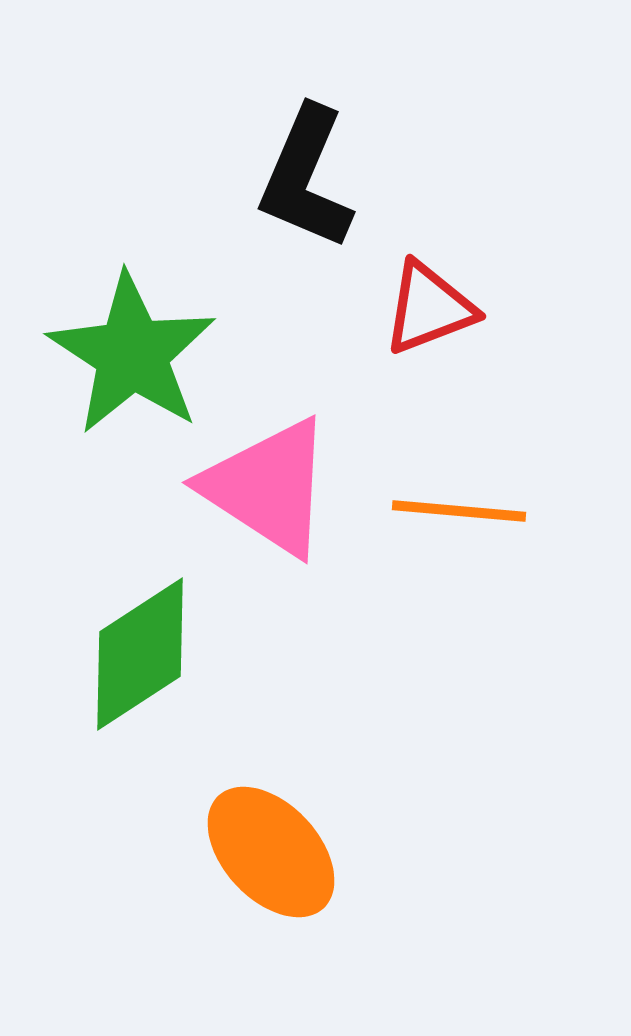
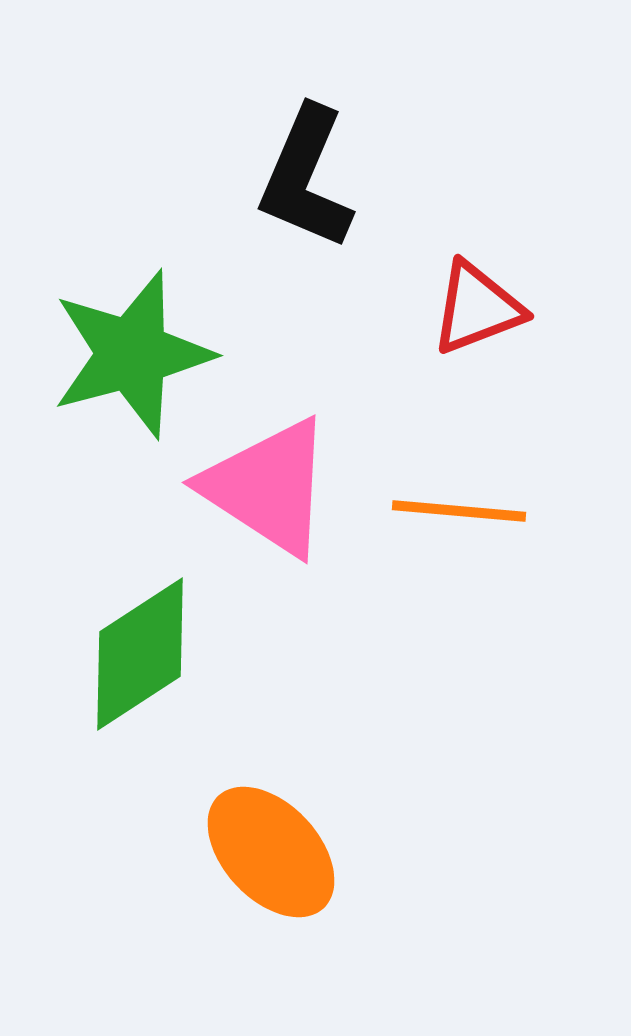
red triangle: moved 48 px right
green star: rotated 24 degrees clockwise
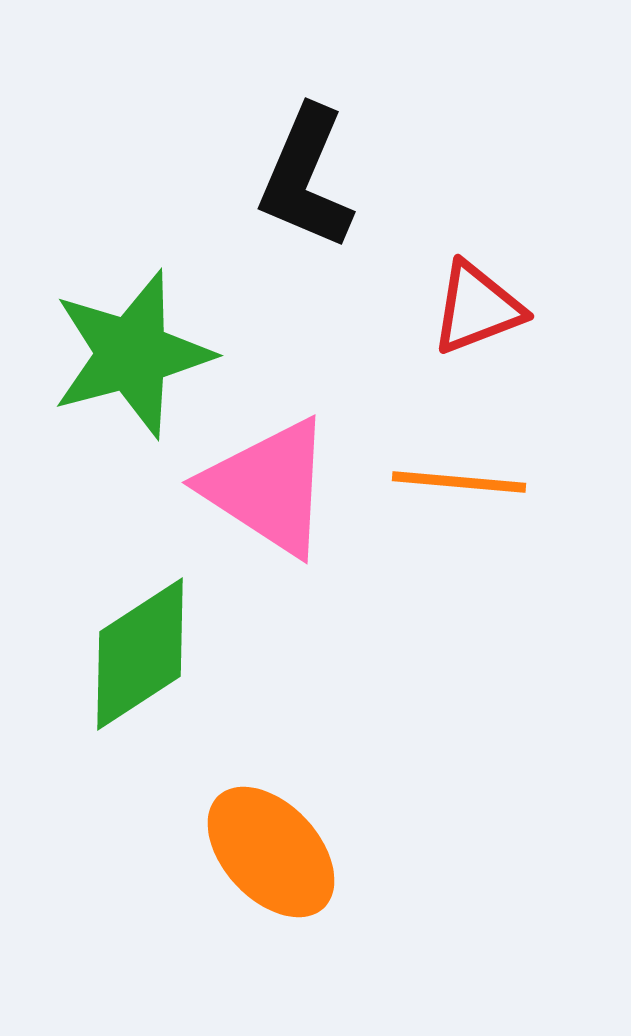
orange line: moved 29 px up
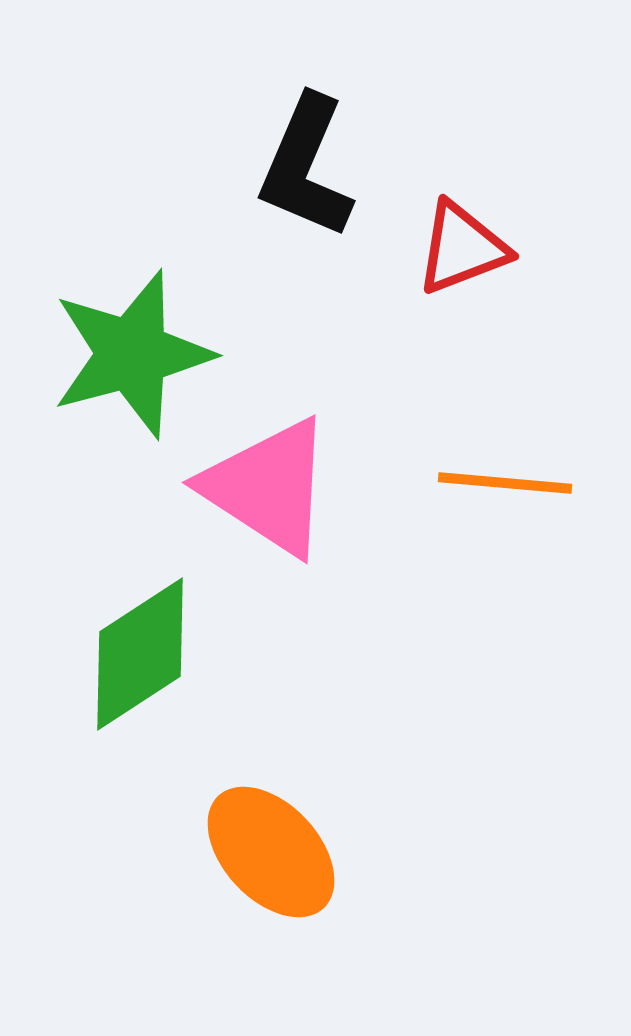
black L-shape: moved 11 px up
red triangle: moved 15 px left, 60 px up
orange line: moved 46 px right, 1 px down
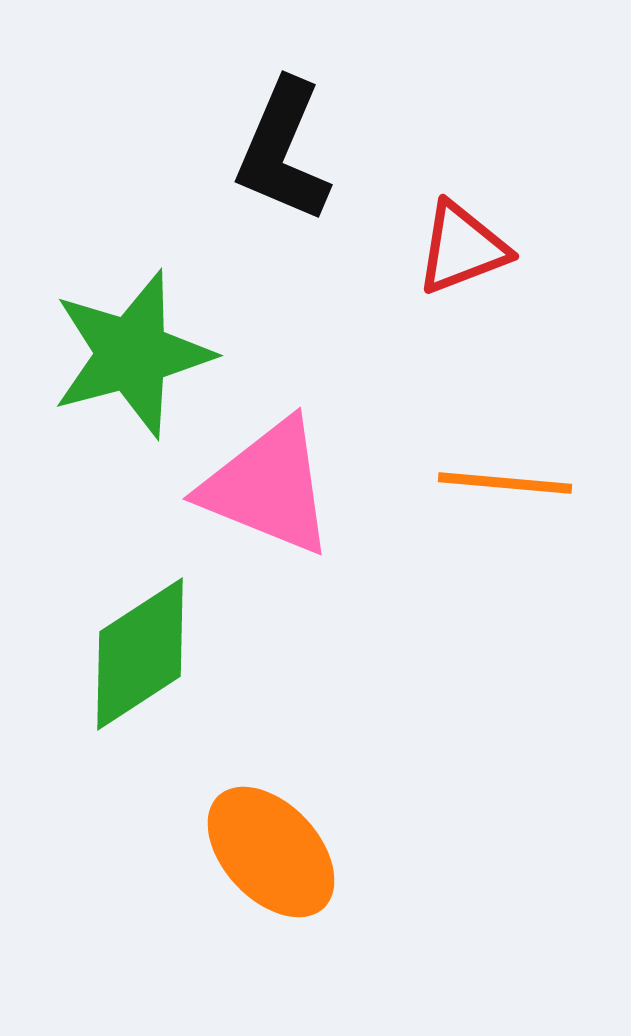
black L-shape: moved 23 px left, 16 px up
pink triangle: rotated 11 degrees counterclockwise
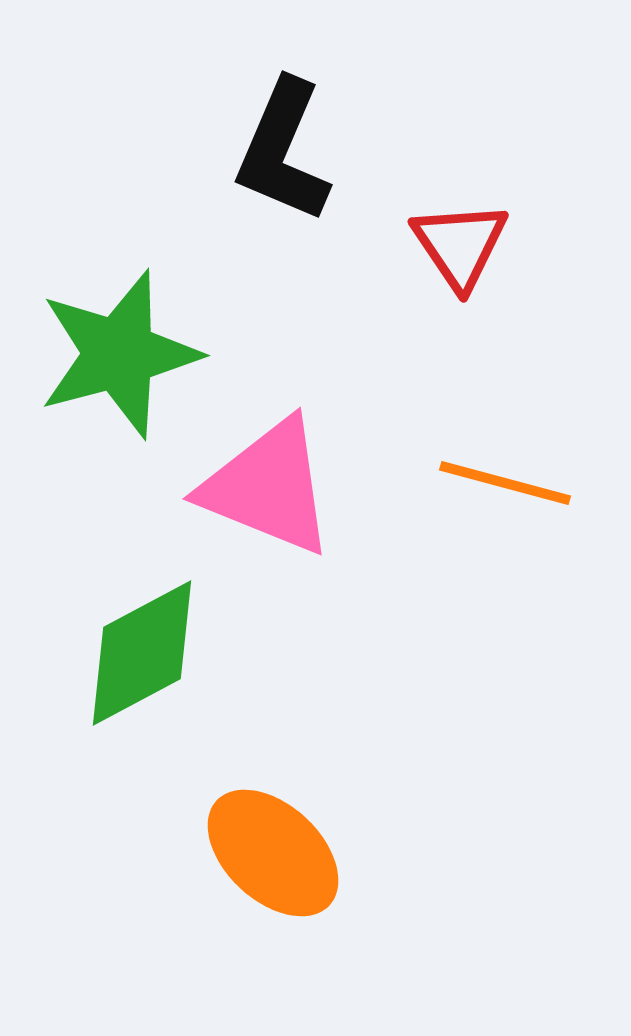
red triangle: moved 2 px left, 3 px up; rotated 43 degrees counterclockwise
green star: moved 13 px left
orange line: rotated 10 degrees clockwise
green diamond: moved 2 px right, 1 px up; rotated 5 degrees clockwise
orange ellipse: moved 2 px right, 1 px down; rotated 4 degrees counterclockwise
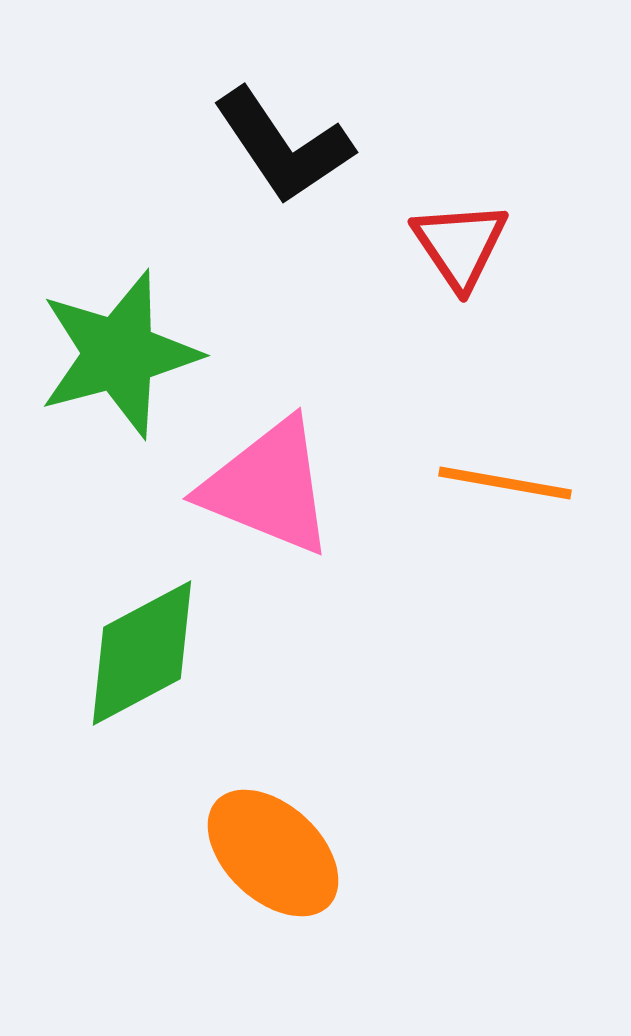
black L-shape: moved 5 px up; rotated 57 degrees counterclockwise
orange line: rotated 5 degrees counterclockwise
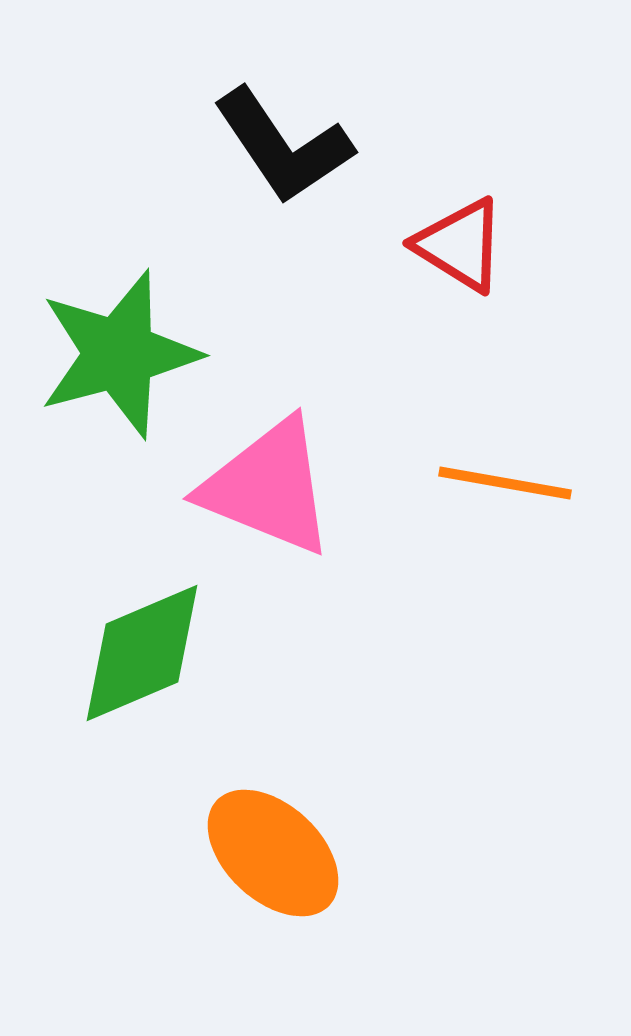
red triangle: rotated 24 degrees counterclockwise
green diamond: rotated 5 degrees clockwise
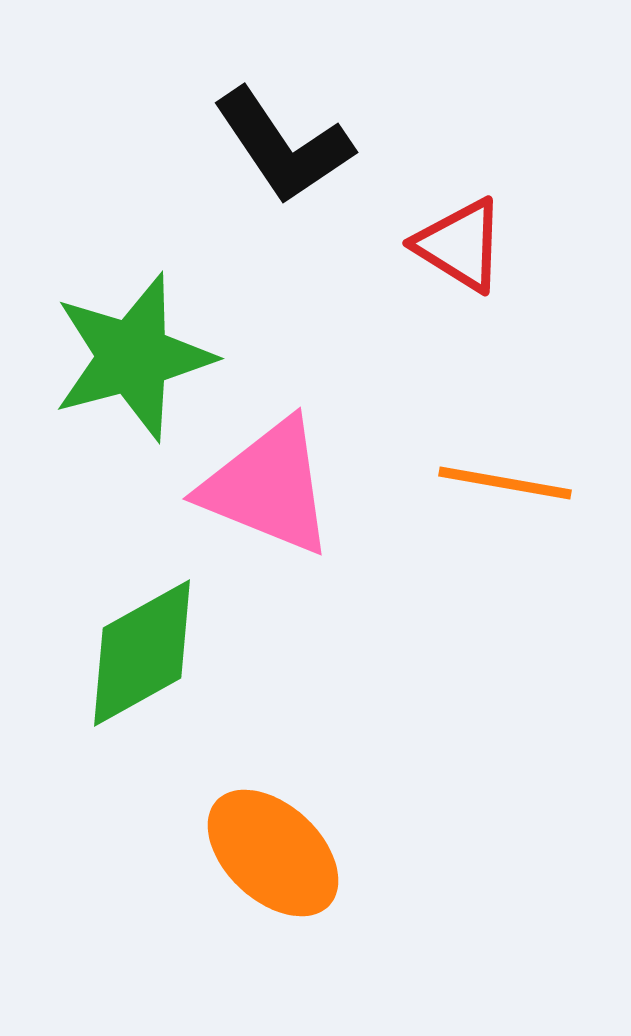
green star: moved 14 px right, 3 px down
green diamond: rotated 6 degrees counterclockwise
